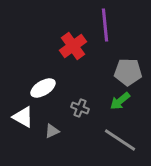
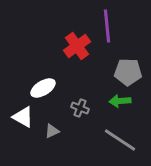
purple line: moved 2 px right, 1 px down
red cross: moved 4 px right
green arrow: rotated 35 degrees clockwise
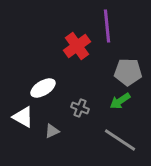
green arrow: rotated 30 degrees counterclockwise
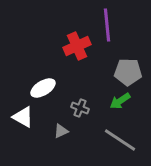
purple line: moved 1 px up
red cross: rotated 12 degrees clockwise
gray triangle: moved 9 px right
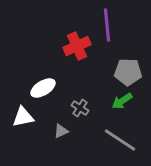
green arrow: moved 2 px right
gray cross: rotated 12 degrees clockwise
white triangle: rotated 40 degrees counterclockwise
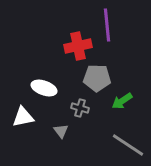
red cross: moved 1 px right; rotated 12 degrees clockwise
gray pentagon: moved 31 px left, 6 px down
white ellipse: moved 1 px right; rotated 50 degrees clockwise
gray cross: rotated 18 degrees counterclockwise
gray triangle: rotated 42 degrees counterclockwise
gray line: moved 8 px right, 5 px down
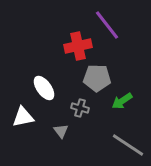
purple line: rotated 32 degrees counterclockwise
white ellipse: rotated 35 degrees clockwise
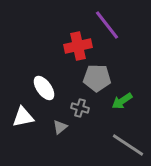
gray triangle: moved 1 px left, 4 px up; rotated 28 degrees clockwise
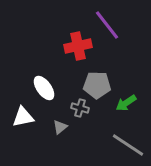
gray pentagon: moved 7 px down
green arrow: moved 4 px right, 2 px down
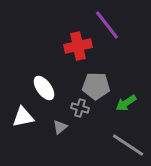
gray pentagon: moved 1 px left, 1 px down
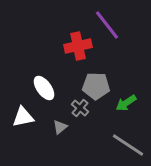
gray cross: rotated 24 degrees clockwise
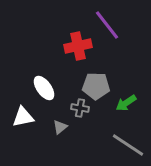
gray cross: rotated 30 degrees counterclockwise
